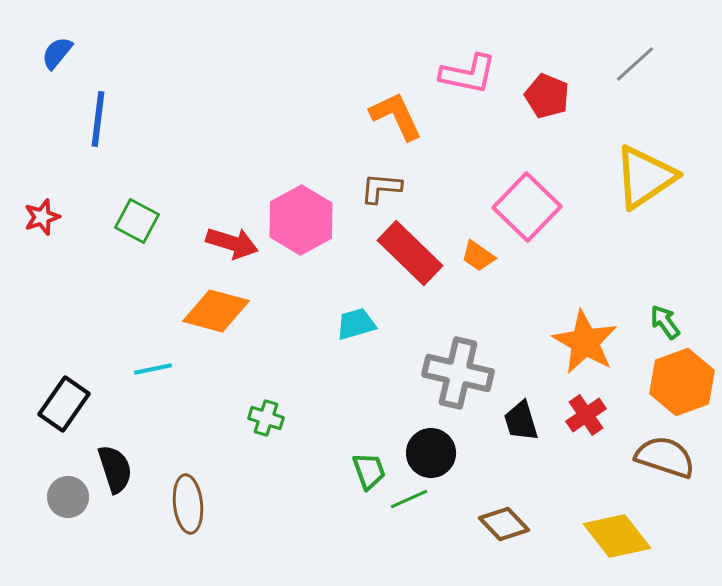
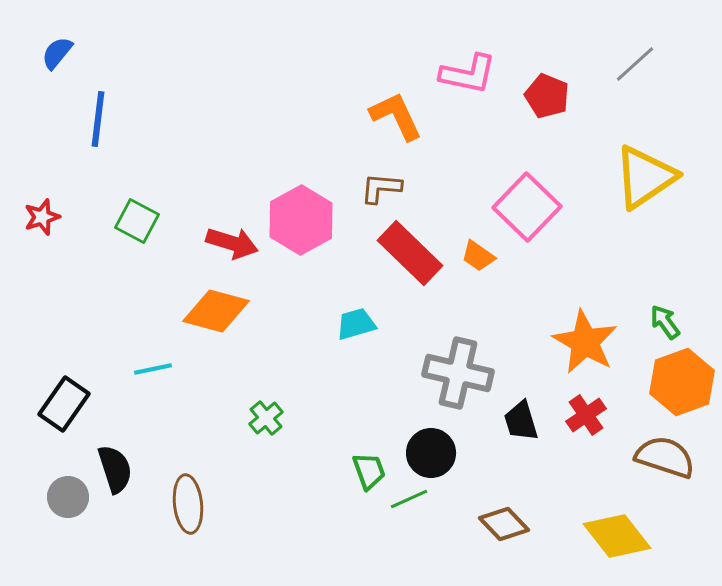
green cross: rotated 32 degrees clockwise
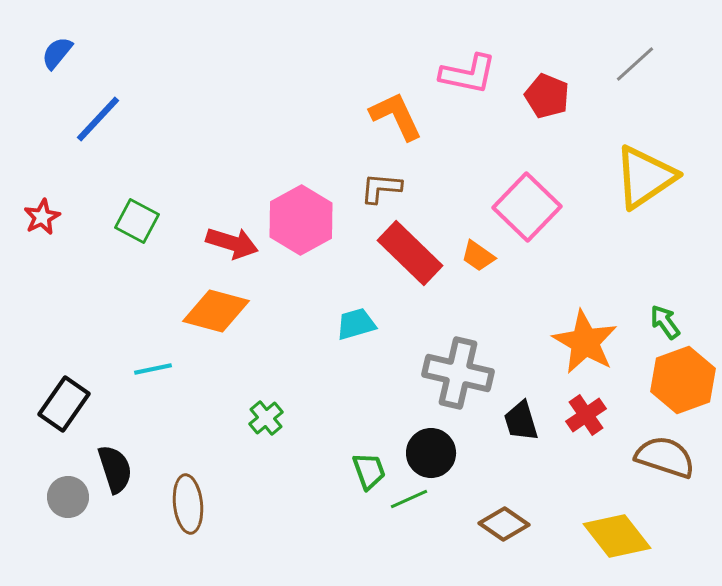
blue line: rotated 36 degrees clockwise
red star: rotated 9 degrees counterclockwise
orange hexagon: moved 1 px right, 2 px up
brown diamond: rotated 12 degrees counterclockwise
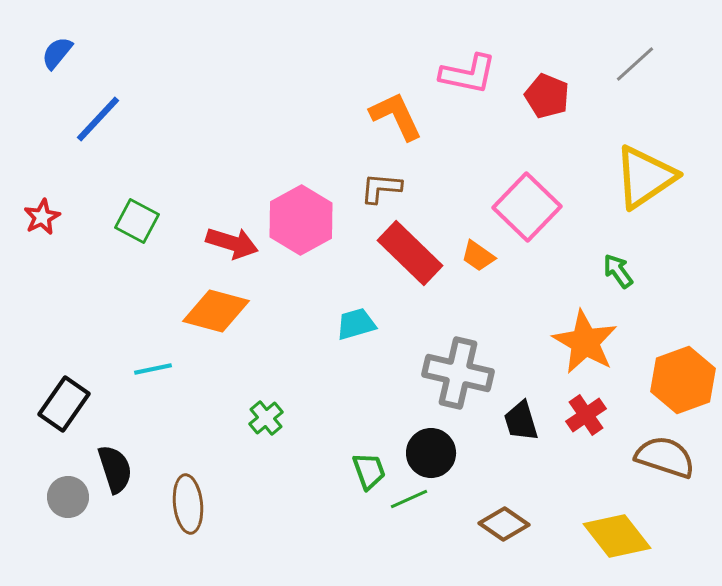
green arrow: moved 47 px left, 51 px up
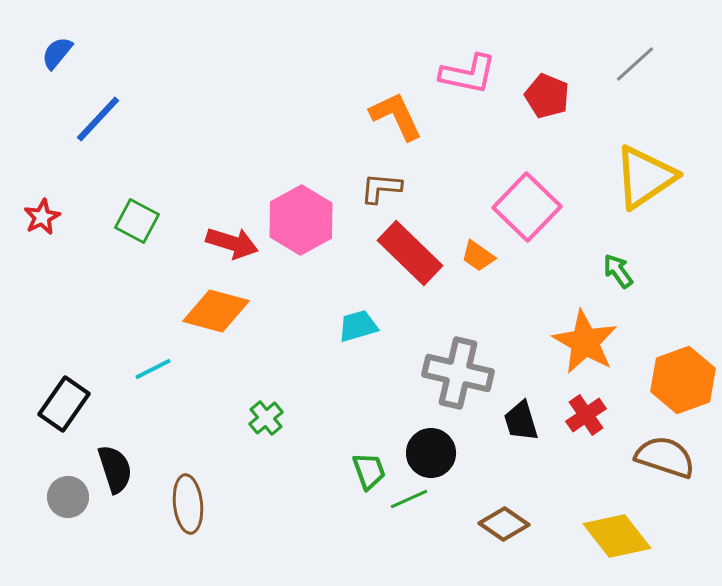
cyan trapezoid: moved 2 px right, 2 px down
cyan line: rotated 15 degrees counterclockwise
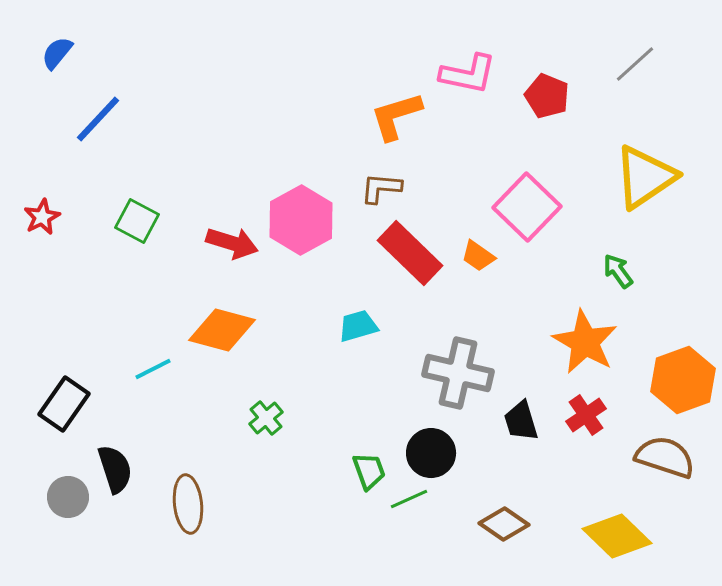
orange L-shape: rotated 82 degrees counterclockwise
orange diamond: moved 6 px right, 19 px down
yellow diamond: rotated 8 degrees counterclockwise
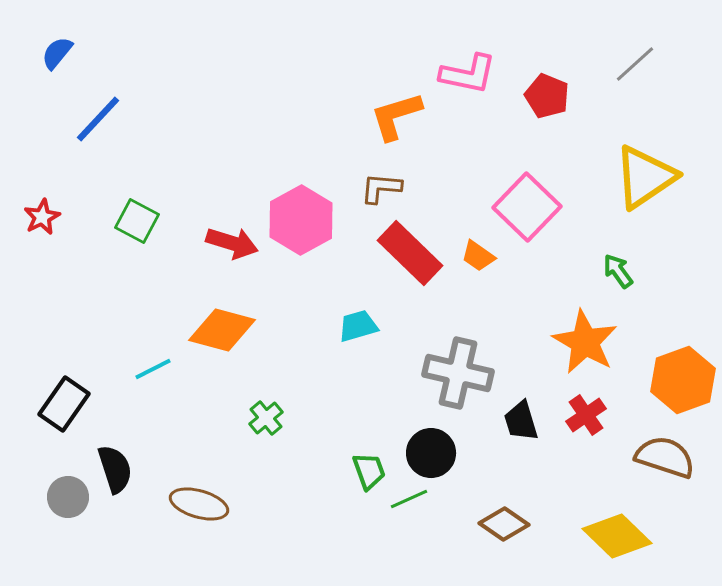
brown ellipse: moved 11 px right; rotated 68 degrees counterclockwise
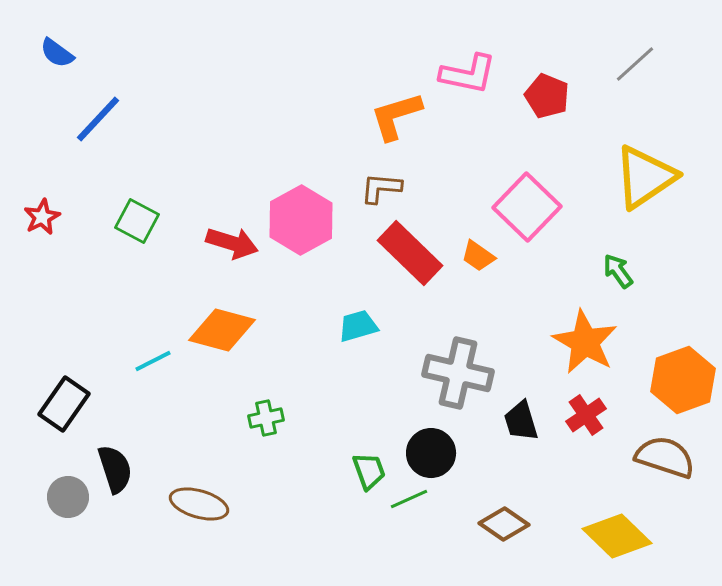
blue semicircle: rotated 93 degrees counterclockwise
cyan line: moved 8 px up
green cross: rotated 28 degrees clockwise
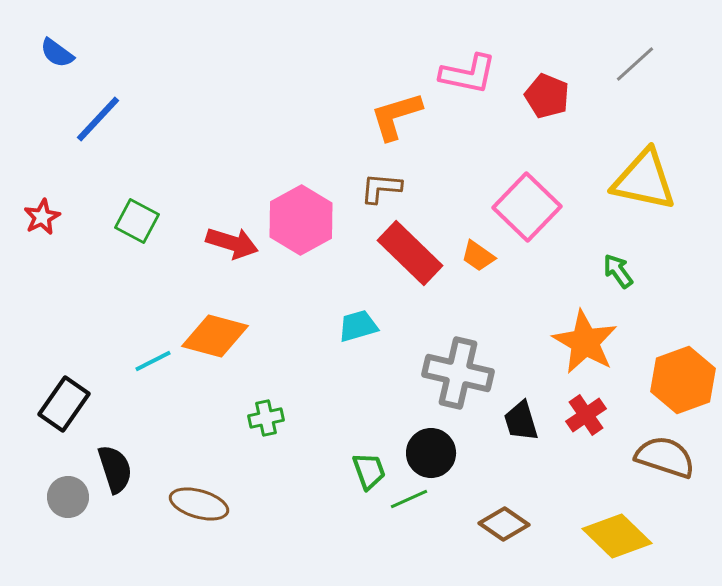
yellow triangle: moved 1 px left, 3 px down; rotated 46 degrees clockwise
orange diamond: moved 7 px left, 6 px down
